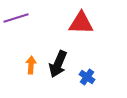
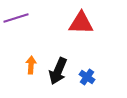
black arrow: moved 7 px down
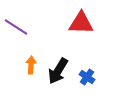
purple line: moved 9 px down; rotated 50 degrees clockwise
black arrow: rotated 8 degrees clockwise
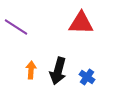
orange arrow: moved 5 px down
black arrow: rotated 16 degrees counterclockwise
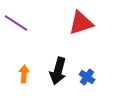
red triangle: rotated 20 degrees counterclockwise
purple line: moved 4 px up
orange arrow: moved 7 px left, 4 px down
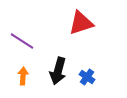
purple line: moved 6 px right, 18 px down
orange arrow: moved 1 px left, 2 px down
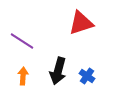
blue cross: moved 1 px up
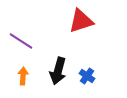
red triangle: moved 2 px up
purple line: moved 1 px left
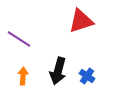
purple line: moved 2 px left, 2 px up
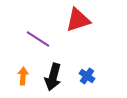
red triangle: moved 3 px left, 1 px up
purple line: moved 19 px right
black arrow: moved 5 px left, 6 px down
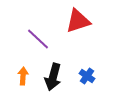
red triangle: moved 1 px down
purple line: rotated 10 degrees clockwise
